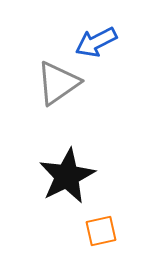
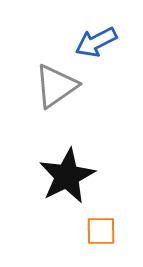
gray triangle: moved 2 px left, 3 px down
orange square: rotated 12 degrees clockwise
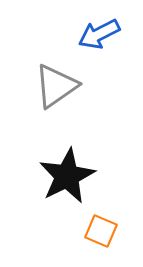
blue arrow: moved 3 px right, 8 px up
orange square: rotated 24 degrees clockwise
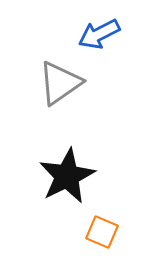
gray triangle: moved 4 px right, 3 px up
orange square: moved 1 px right, 1 px down
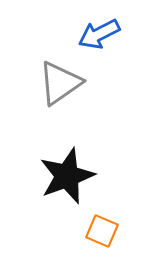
black star: rotated 6 degrees clockwise
orange square: moved 1 px up
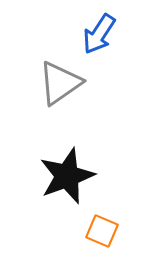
blue arrow: rotated 30 degrees counterclockwise
